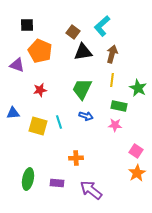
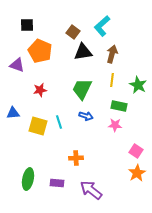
green star: moved 3 px up
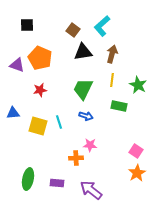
brown square: moved 2 px up
orange pentagon: moved 7 px down
green trapezoid: moved 1 px right
pink star: moved 25 px left, 20 px down
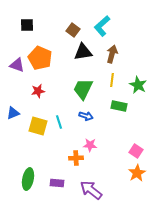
red star: moved 2 px left, 1 px down
blue triangle: rotated 16 degrees counterclockwise
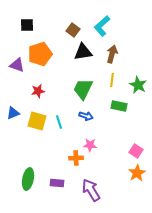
orange pentagon: moved 4 px up; rotated 30 degrees clockwise
yellow square: moved 1 px left, 5 px up
purple arrow: rotated 20 degrees clockwise
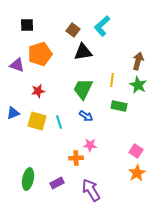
brown arrow: moved 26 px right, 7 px down
blue arrow: rotated 16 degrees clockwise
purple rectangle: rotated 32 degrees counterclockwise
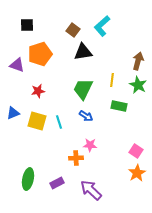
purple arrow: rotated 15 degrees counterclockwise
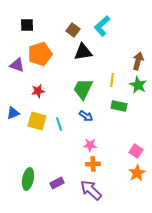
cyan line: moved 2 px down
orange cross: moved 17 px right, 6 px down
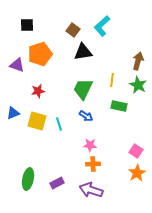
purple arrow: rotated 25 degrees counterclockwise
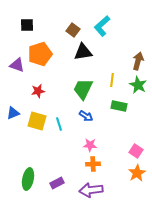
purple arrow: rotated 25 degrees counterclockwise
